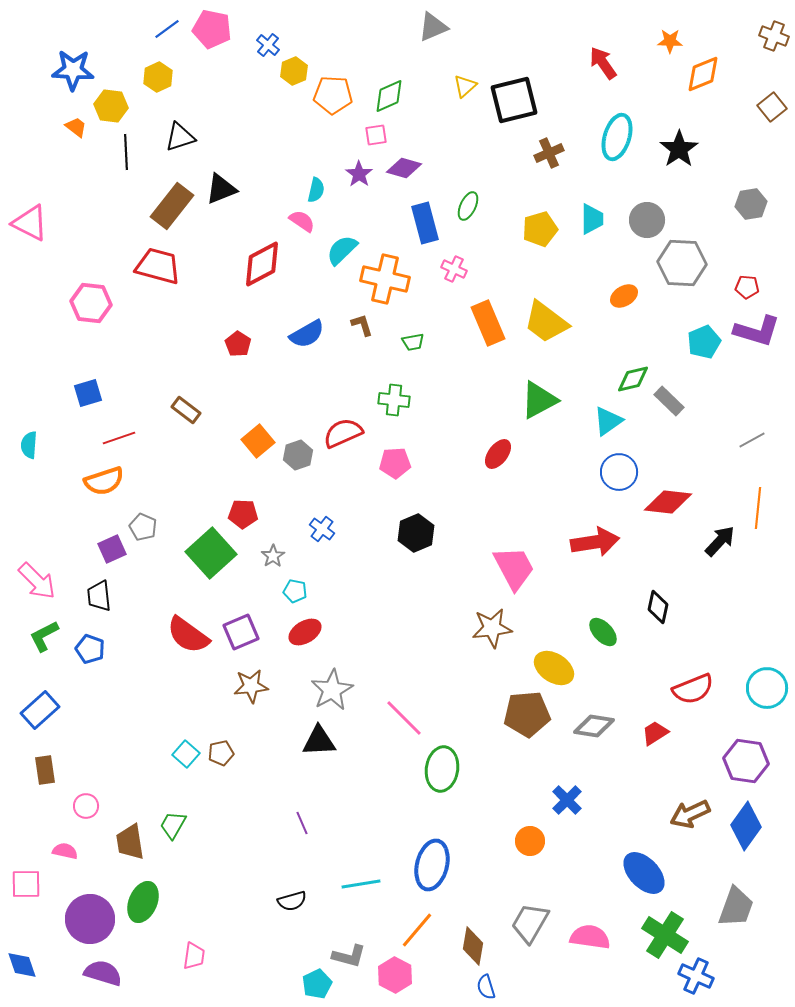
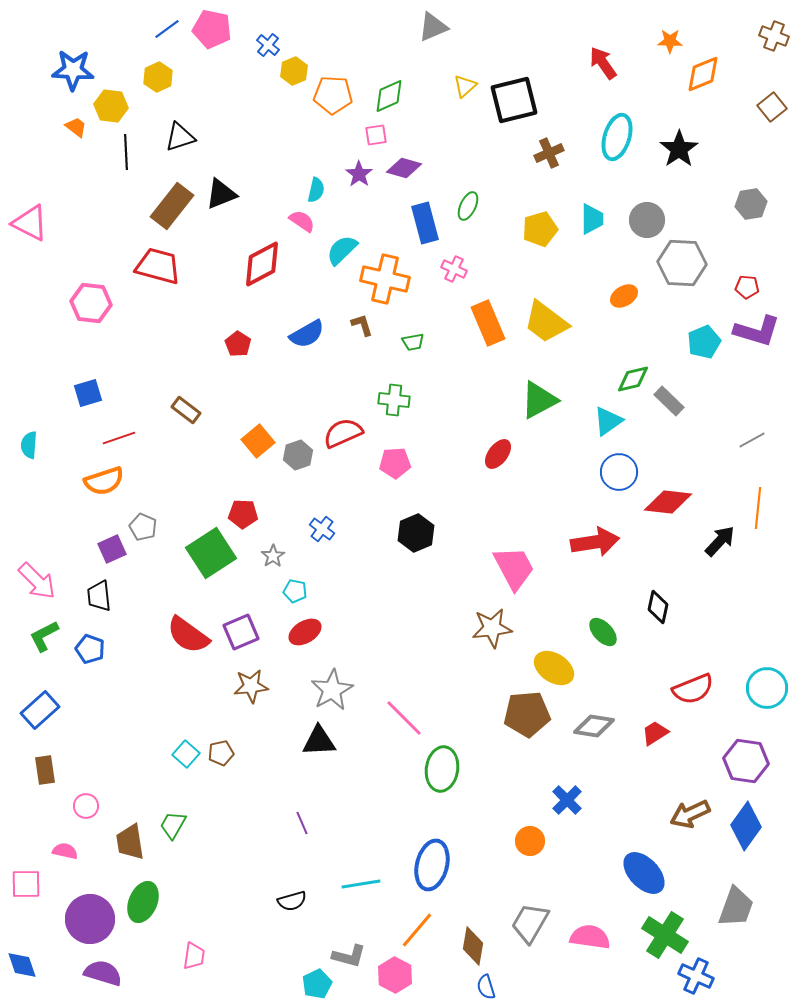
black triangle at (221, 189): moved 5 px down
green square at (211, 553): rotated 9 degrees clockwise
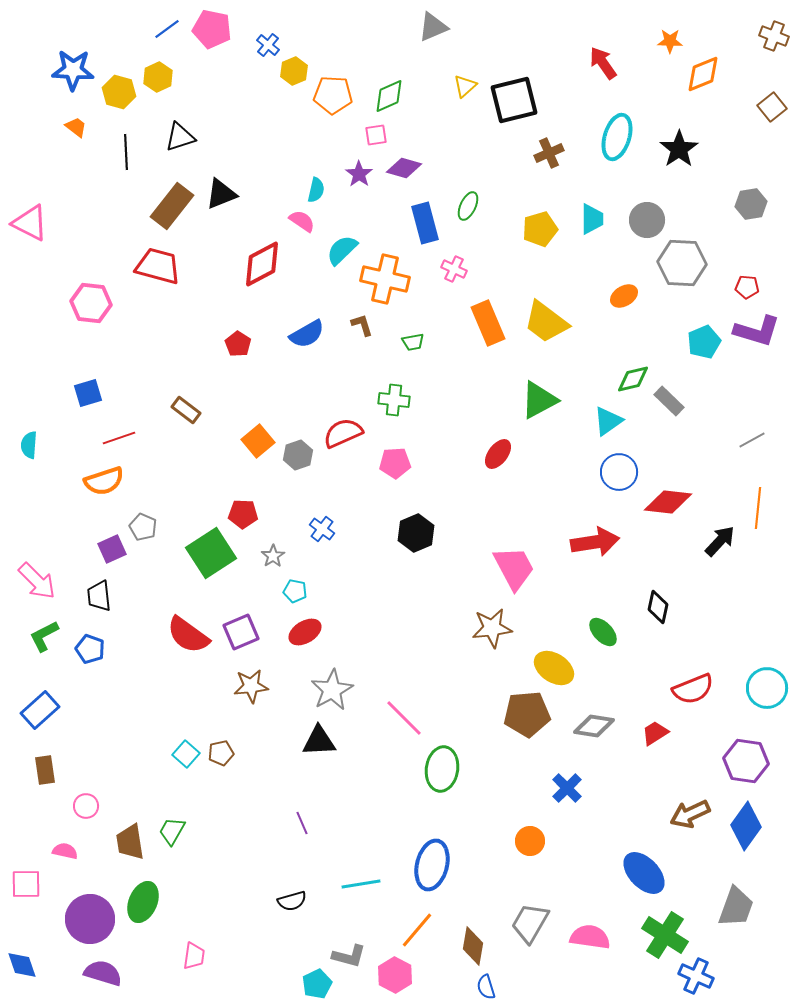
yellow hexagon at (111, 106): moved 8 px right, 14 px up; rotated 8 degrees clockwise
blue cross at (567, 800): moved 12 px up
green trapezoid at (173, 825): moved 1 px left, 6 px down
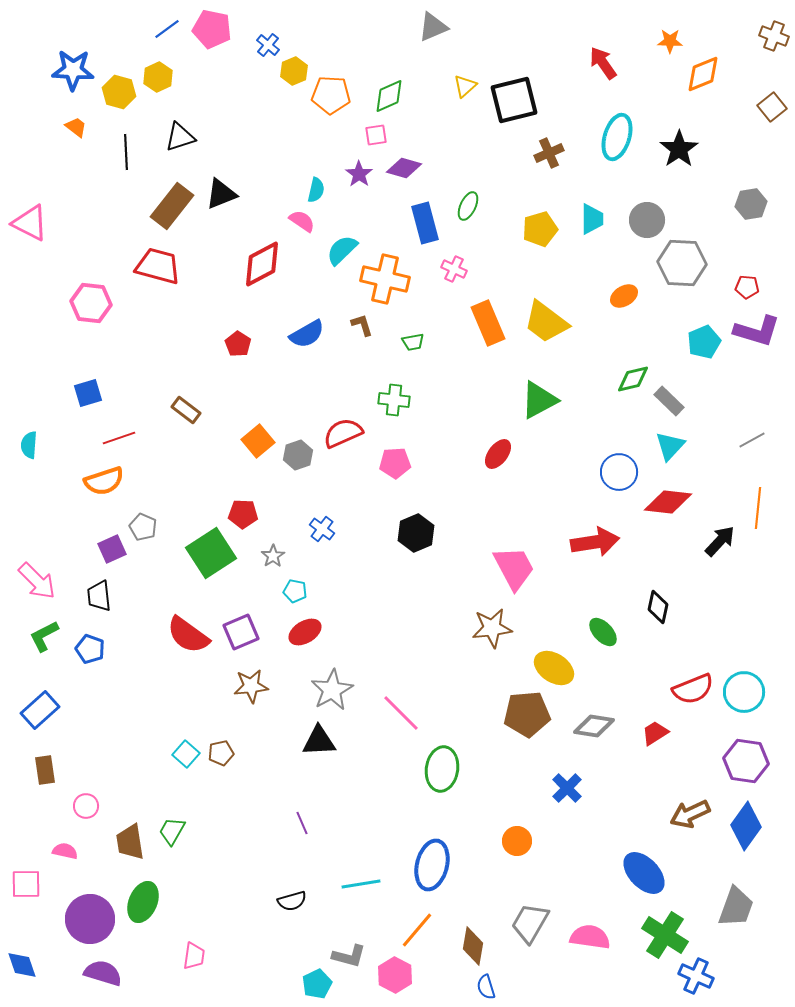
orange pentagon at (333, 95): moved 2 px left
cyan triangle at (608, 421): moved 62 px right, 25 px down; rotated 12 degrees counterclockwise
cyan circle at (767, 688): moved 23 px left, 4 px down
pink line at (404, 718): moved 3 px left, 5 px up
orange circle at (530, 841): moved 13 px left
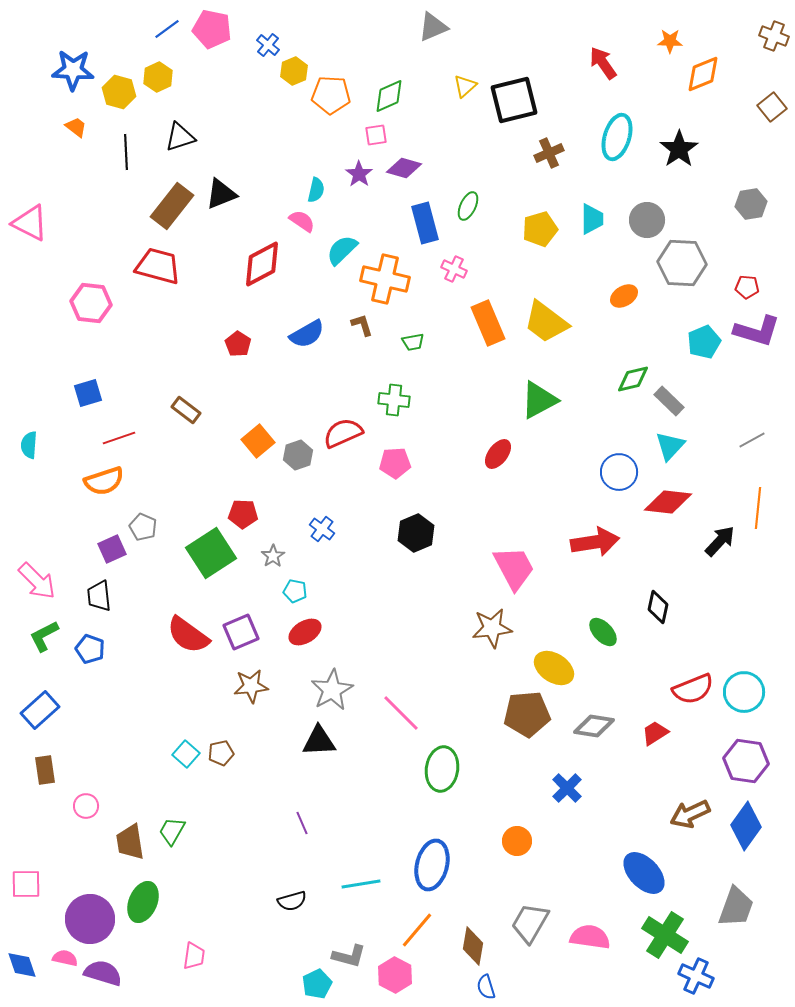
pink semicircle at (65, 851): moved 107 px down
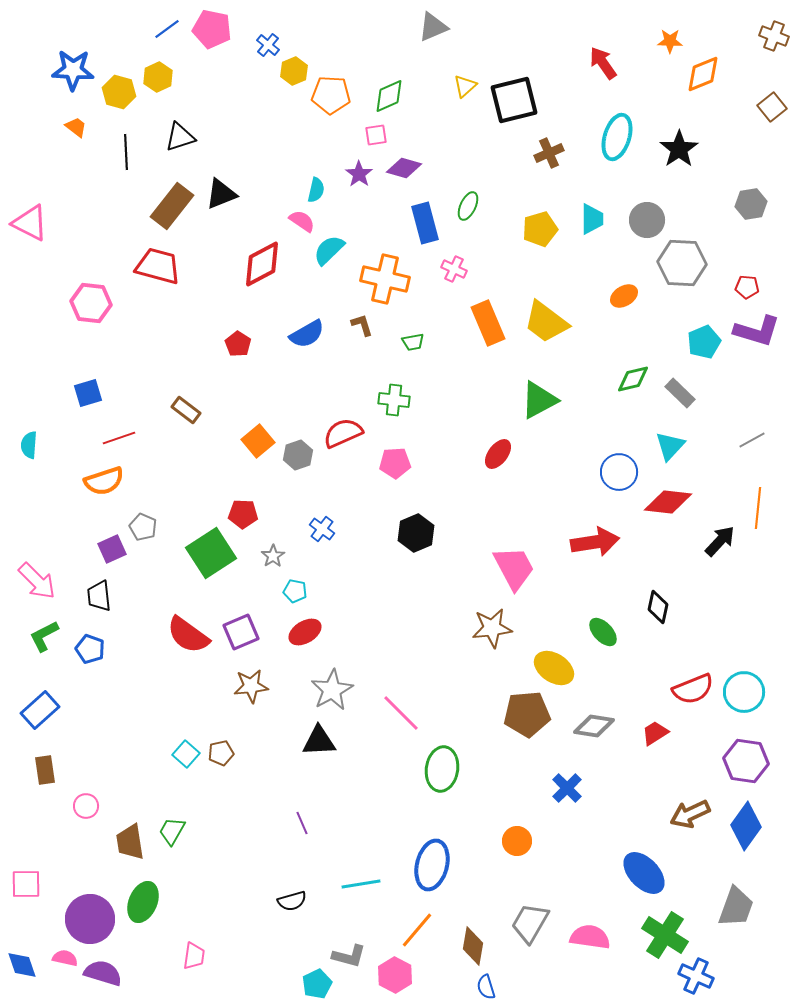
cyan semicircle at (342, 250): moved 13 px left
gray rectangle at (669, 401): moved 11 px right, 8 px up
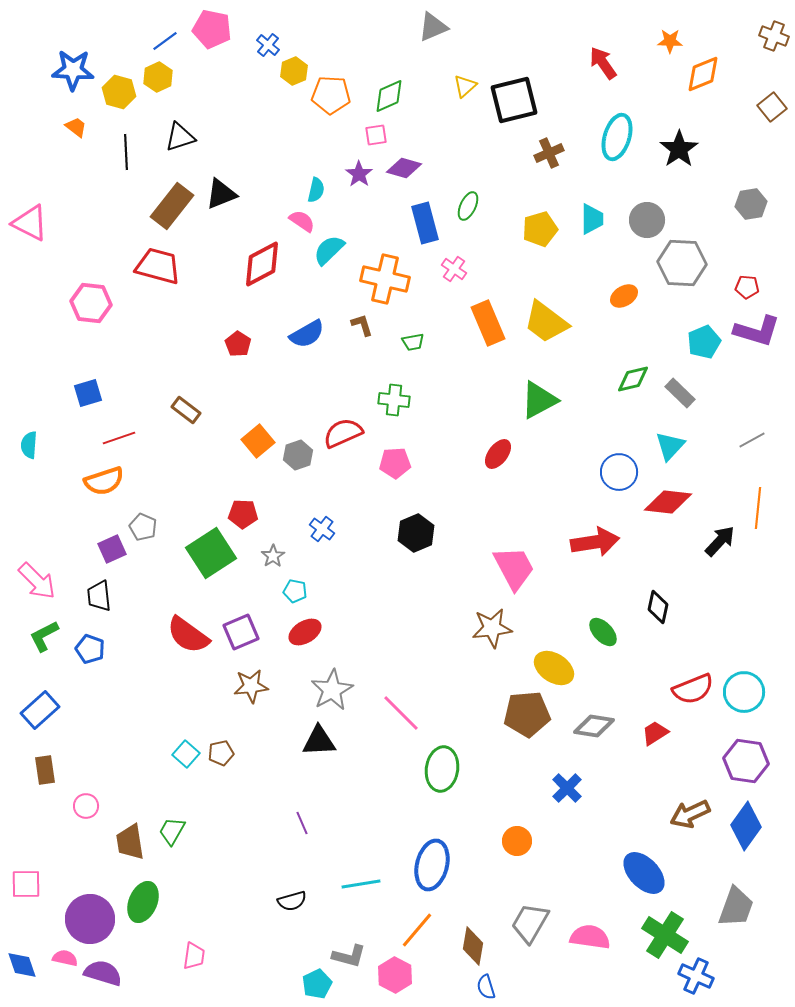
blue line at (167, 29): moved 2 px left, 12 px down
pink cross at (454, 269): rotated 10 degrees clockwise
